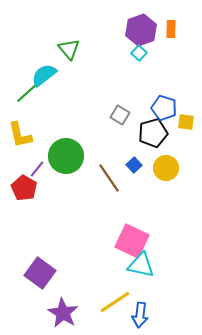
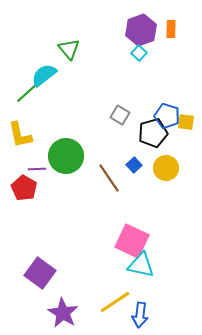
blue pentagon: moved 3 px right, 8 px down
purple line: rotated 48 degrees clockwise
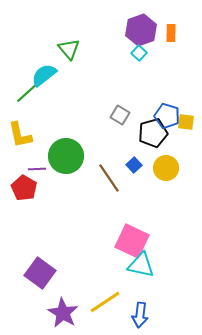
orange rectangle: moved 4 px down
yellow line: moved 10 px left
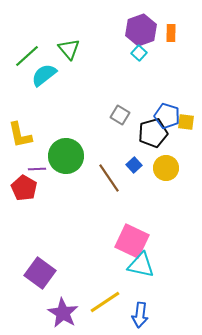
green line: moved 1 px left, 36 px up
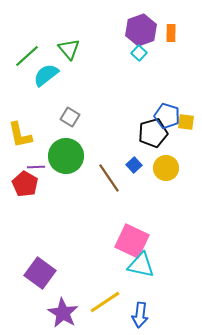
cyan semicircle: moved 2 px right
gray square: moved 50 px left, 2 px down
purple line: moved 1 px left, 2 px up
red pentagon: moved 1 px right, 4 px up
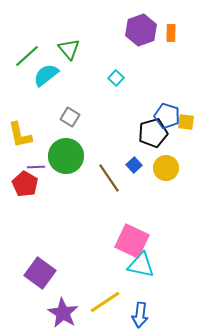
cyan square: moved 23 px left, 25 px down
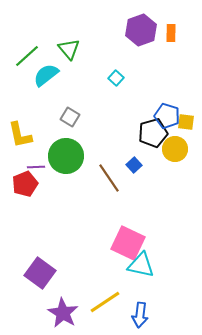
yellow circle: moved 9 px right, 19 px up
red pentagon: rotated 20 degrees clockwise
pink square: moved 4 px left, 2 px down
